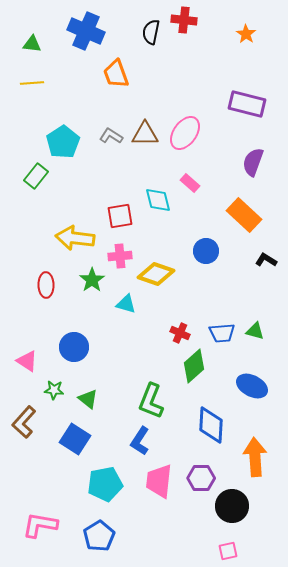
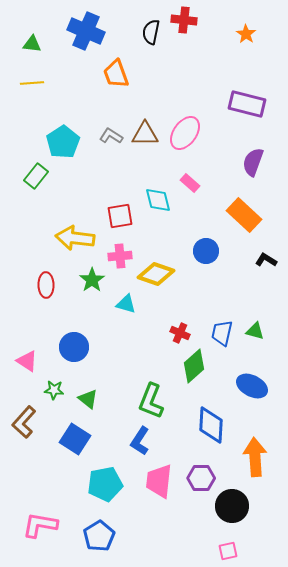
blue trapezoid at (222, 333): rotated 108 degrees clockwise
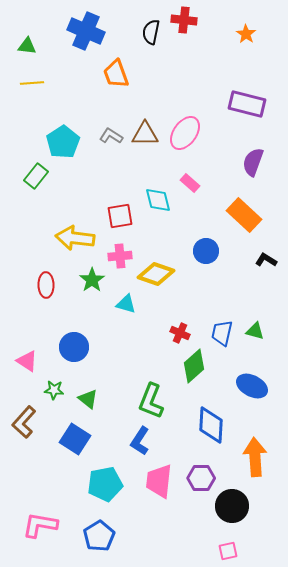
green triangle at (32, 44): moved 5 px left, 2 px down
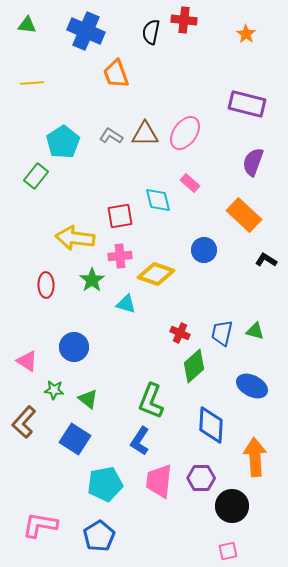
green triangle at (27, 46): moved 21 px up
blue circle at (206, 251): moved 2 px left, 1 px up
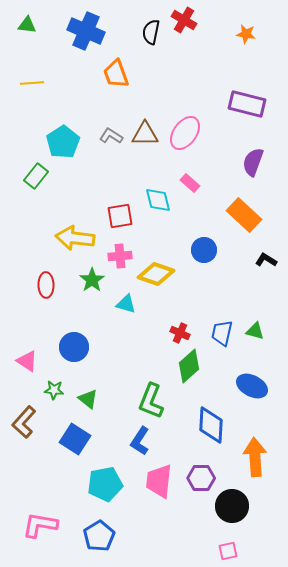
red cross at (184, 20): rotated 25 degrees clockwise
orange star at (246, 34): rotated 24 degrees counterclockwise
green diamond at (194, 366): moved 5 px left
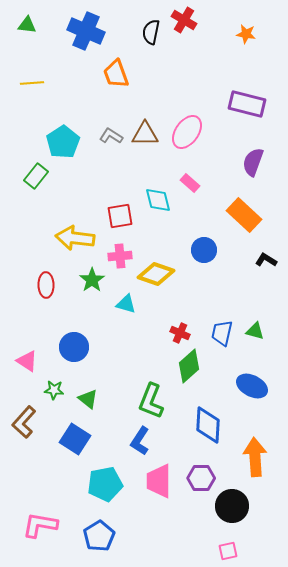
pink ellipse at (185, 133): moved 2 px right, 1 px up
blue diamond at (211, 425): moved 3 px left
pink trapezoid at (159, 481): rotated 6 degrees counterclockwise
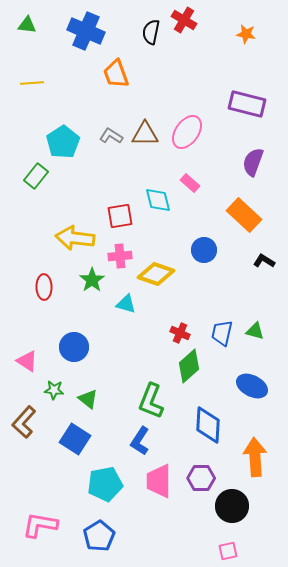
black L-shape at (266, 260): moved 2 px left, 1 px down
red ellipse at (46, 285): moved 2 px left, 2 px down
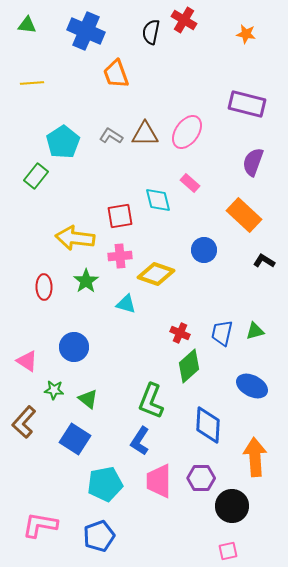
green star at (92, 280): moved 6 px left, 1 px down
green triangle at (255, 331): rotated 30 degrees counterclockwise
blue pentagon at (99, 536): rotated 12 degrees clockwise
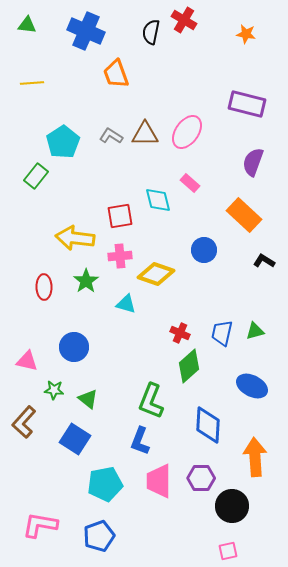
pink triangle at (27, 361): rotated 20 degrees counterclockwise
blue L-shape at (140, 441): rotated 12 degrees counterclockwise
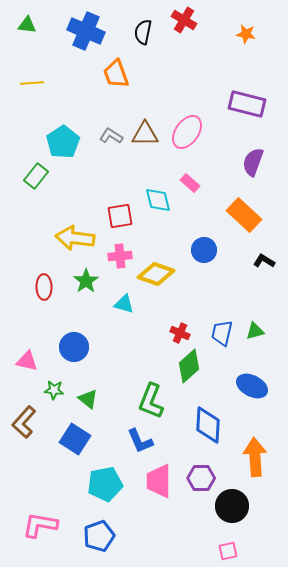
black semicircle at (151, 32): moved 8 px left
cyan triangle at (126, 304): moved 2 px left
blue L-shape at (140, 441): rotated 44 degrees counterclockwise
